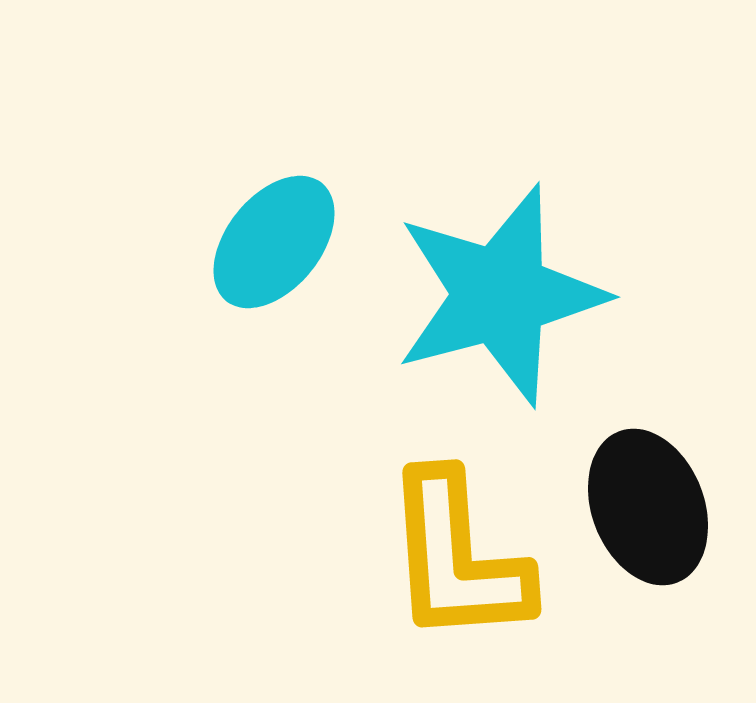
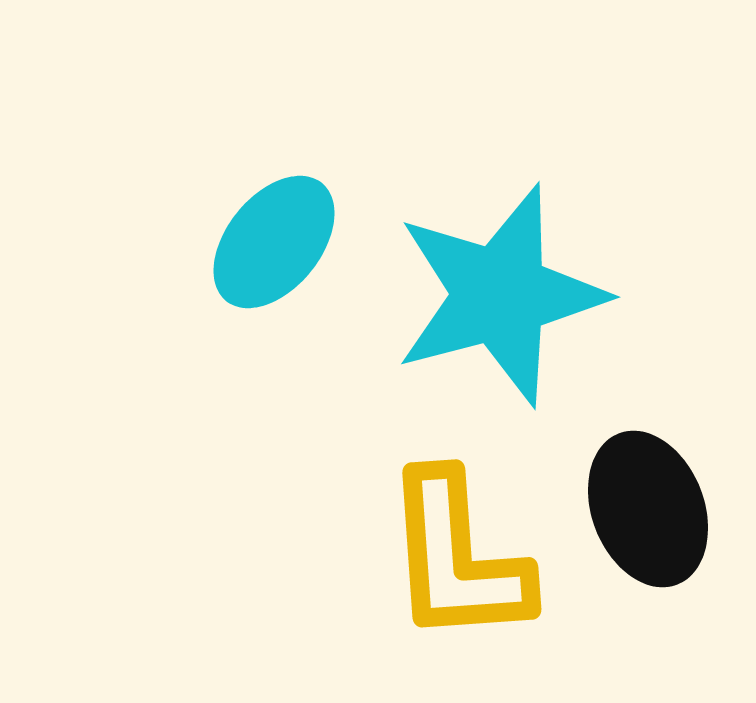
black ellipse: moved 2 px down
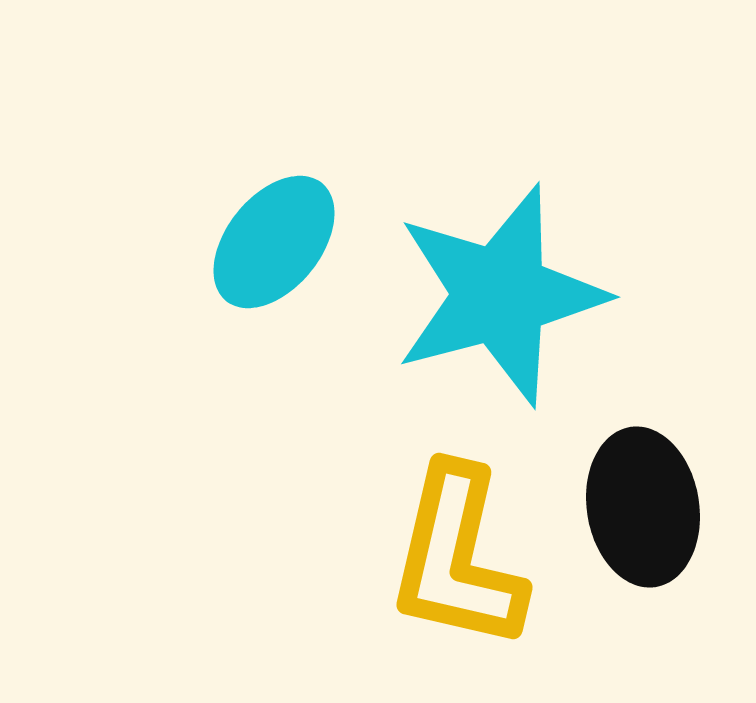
black ellipse: moved 5 px left, 2 px up; rotated 12 degrees clockwise
yellow L-shape: rotated 17 degrees clockwise
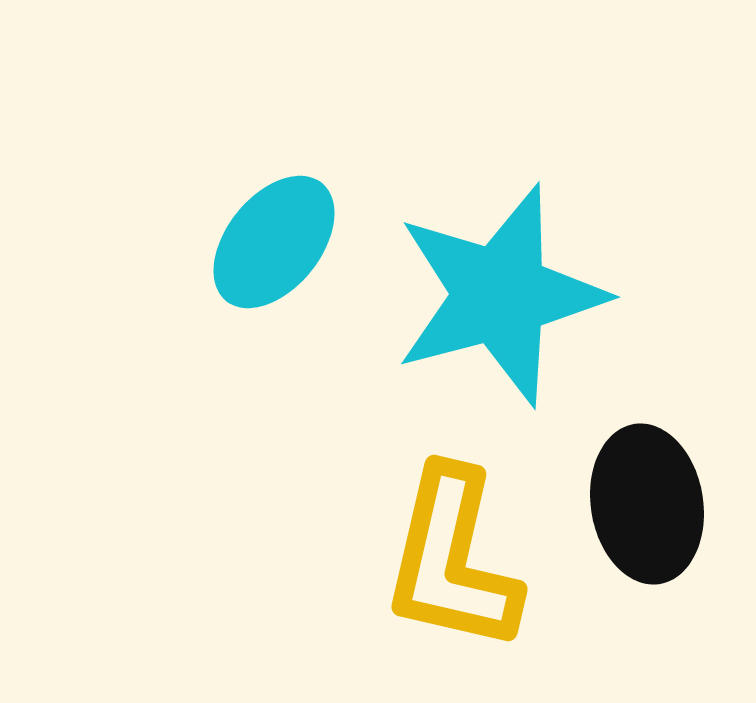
black ellipse: moved 4 px right, 3 px up
yellow L-shape: moved 5 px left, 2 px down
